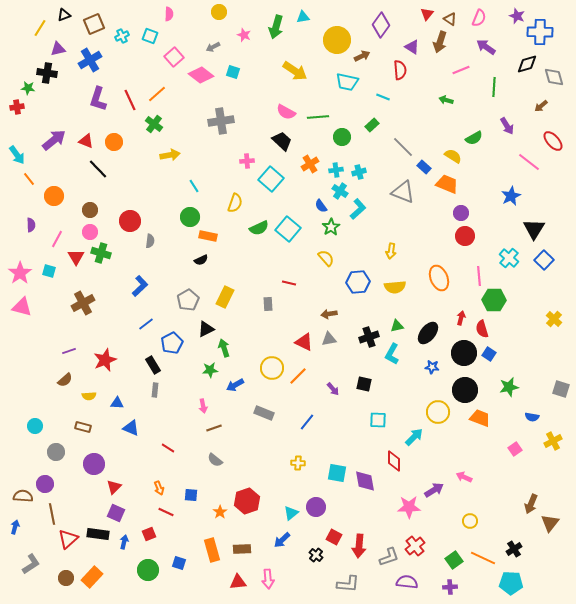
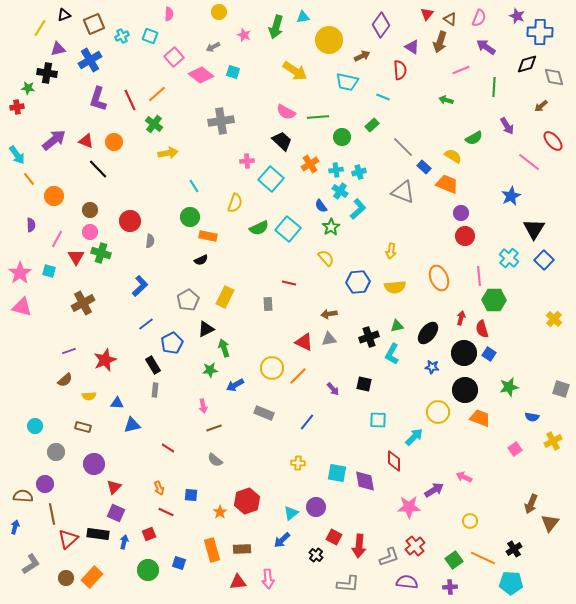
yellow circle at (337, 40): moved 8 px left
yellow arrow at (170, 155): moved 2 px left, 2 px up
blue triangle at (131, 428): moved 1 px right, 3 px up; rotated 36 degrees counterclockwise
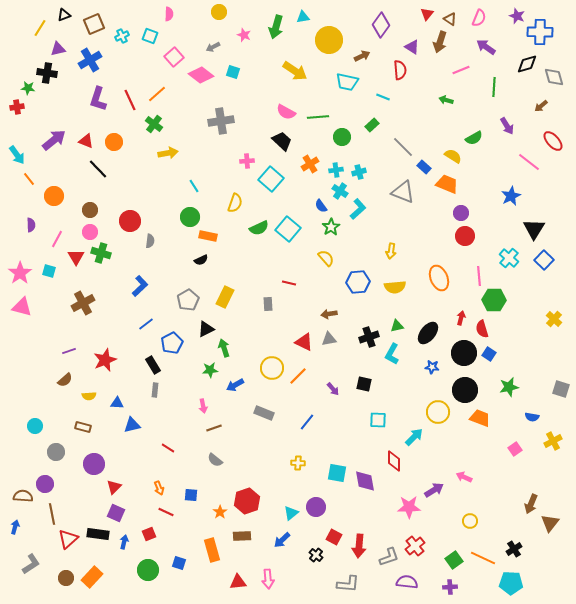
brown rectangle at (242, 549): moved 13 px up
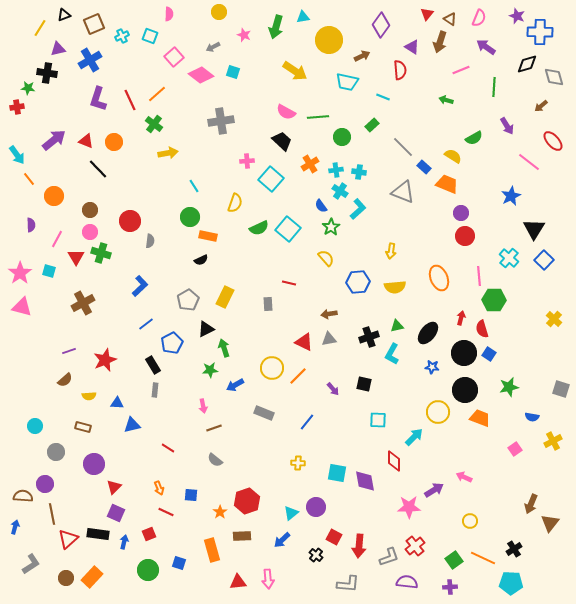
cyan cross at (359, 172): rotated 24 degrees clockwise
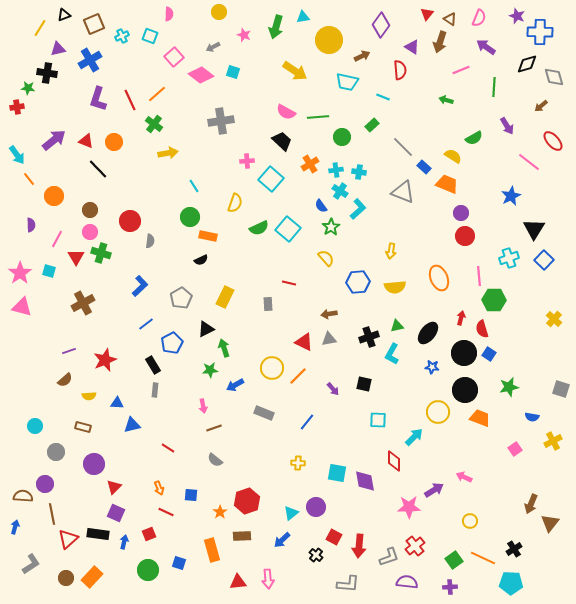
cyan cross at (509, 258): rotated 30 degrees clockwise
gray pentagon at (188, 300): moved 7 px left, 2 px up
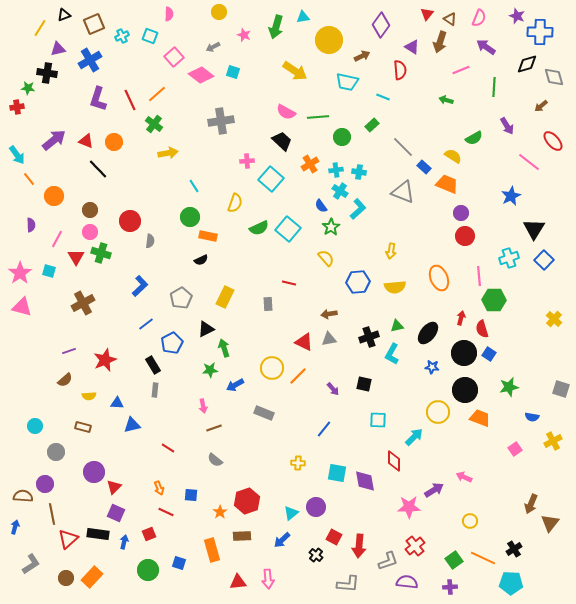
blue line at (307, 422): moved 17 px right, 7 px down
purple circle at (94, 464): moved 8 px down
gray L-shape at (389, 557): moved 1 px left, 4 px down
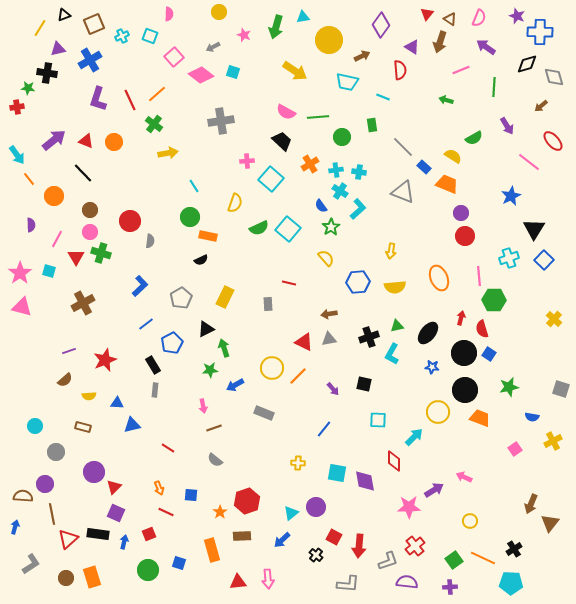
green rectangle at (372, 125): rotated 56 degrees counterclockwise
black line at (98, 169): moved 15 px left, 4 px down
orange rectangle at (92, 577): rotated 60 degrees counterclockwise
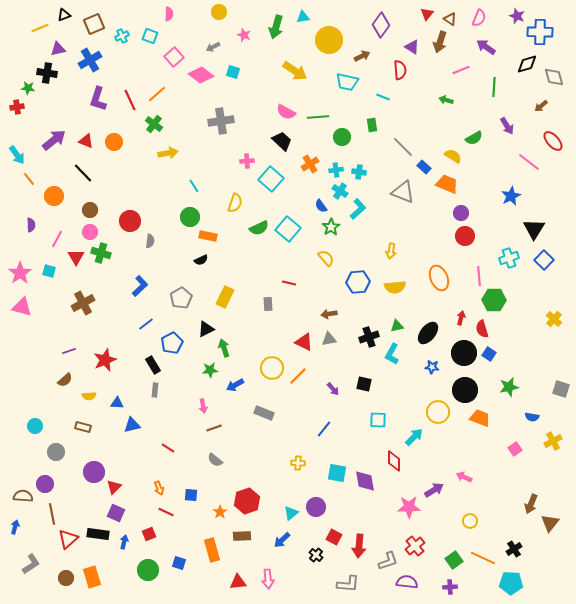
yellow line at (40, 28): rotated 36 degrees clockwise
